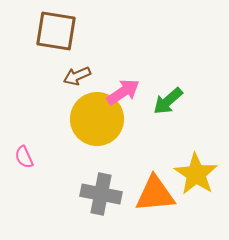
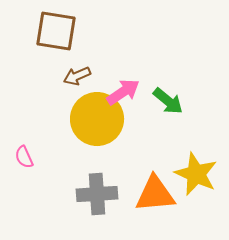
green arrow: rotated 100 degrees counterclockwise
yellow star: rotated 9 degrees counterclockwise
gray cross: moved 4 px left; rotated 15 degrees counterclockwise
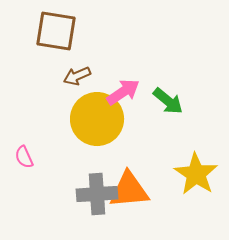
yellow star: rotated 9 degrees clockwise
orange triangle: moved 26 px left, 4 px up
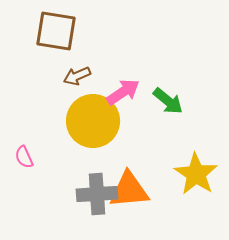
yellow circle: moved 4 px left, 2 px down
